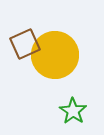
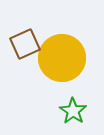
yellow circle: moved 7 px right, 3 px down
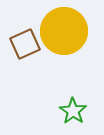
yellow circle: moved 2 px right, 27 px up
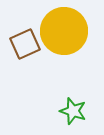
green star: rotated 16 degrees counterclockwise
